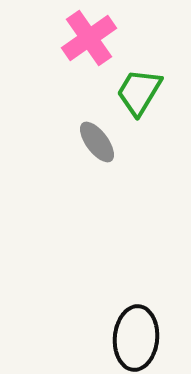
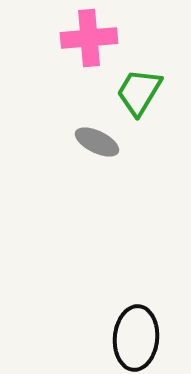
pink cross: rotated 30 degrees clockwise
gray ellipse: rotated 27 degrees counterclockwise
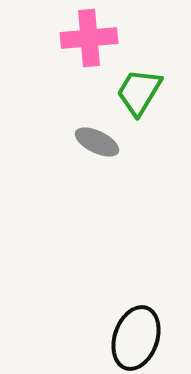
black ellipse: rotated 14 degrees clockwise
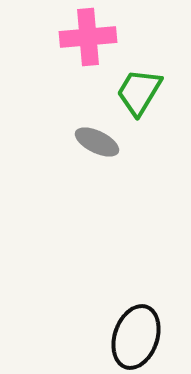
pink cross: moved 1 px left, 1 px up
black ellipse: moved 1 px up
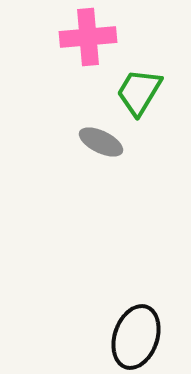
gray ellipse: moved 4 px right
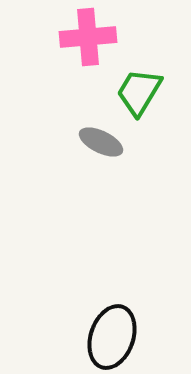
black ellipse: moved 24 px left
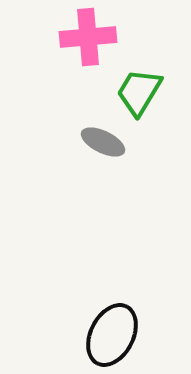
gray ellipse: moved 2 px right
black ellipse: moved 2 px up; rotated 8 degrees clockwise
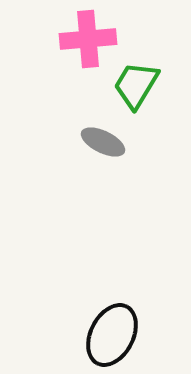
pink cross: moved 2 px down
green trapezoid: moved 3 px left, 7 px up
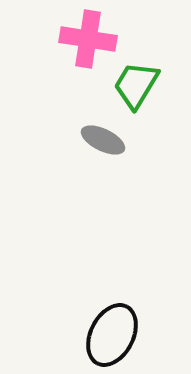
pink cross: rotated 14 degrees clockwise
gray ellipse: moved 2 px up
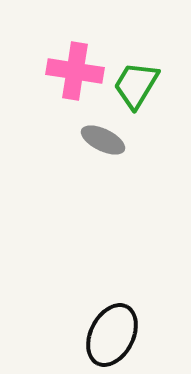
pink cross: moved 13 px left, 32 px down
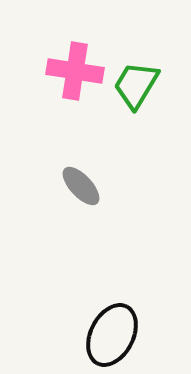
gray ellipse: moved 22 px left, 46 px down; rotated 21 degrees clockwise
